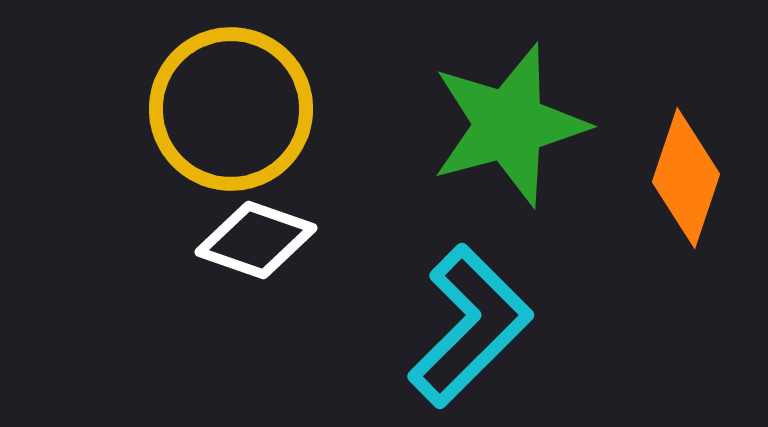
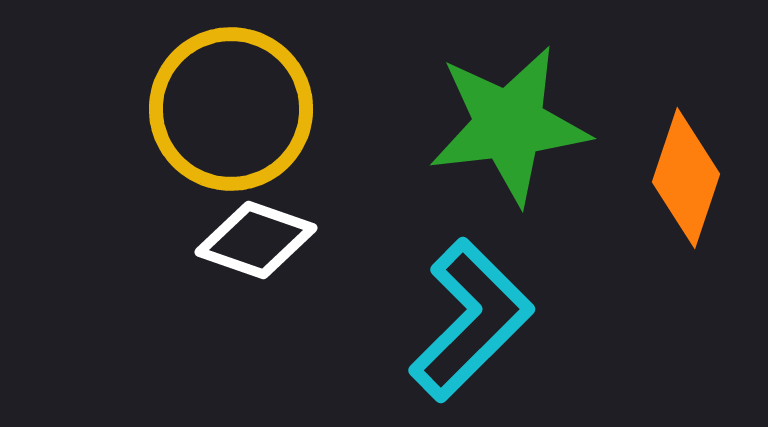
green star: rotated 8 degrees clockwise
cyan L-shape: moved 1 px right, 6 px up
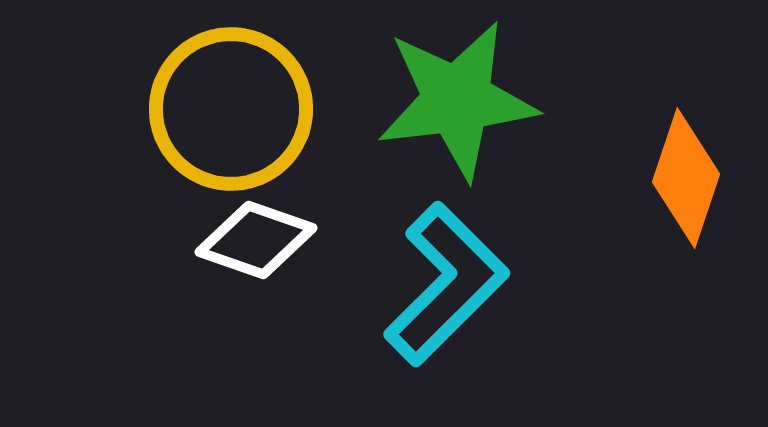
green star: moved 52 px left, 25 px up
cyan L-shape: moved 25 px left, 36 px up
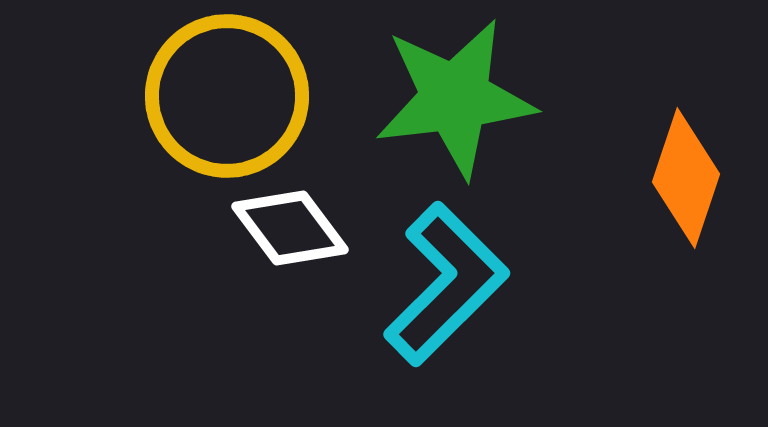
green star: moved 2 px left, 2 px up
yellow circle: moved 4 px left, 13 px up
white diamond: moved 34 px right, 12 px up; rotated 34 degrees clockwise
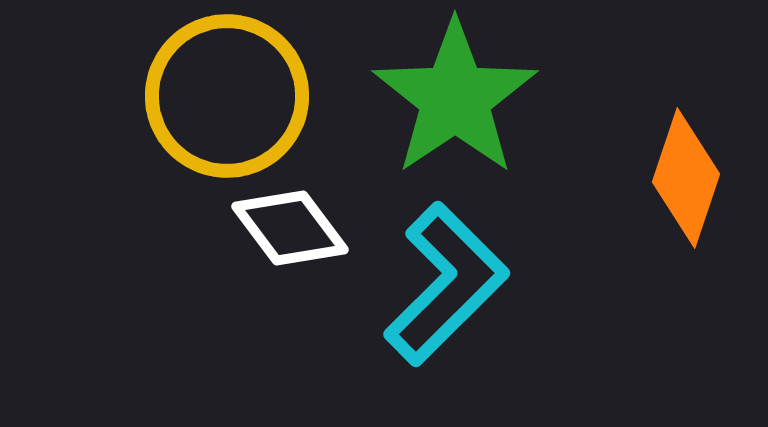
green star: rotated 27 degrees counterclockwise
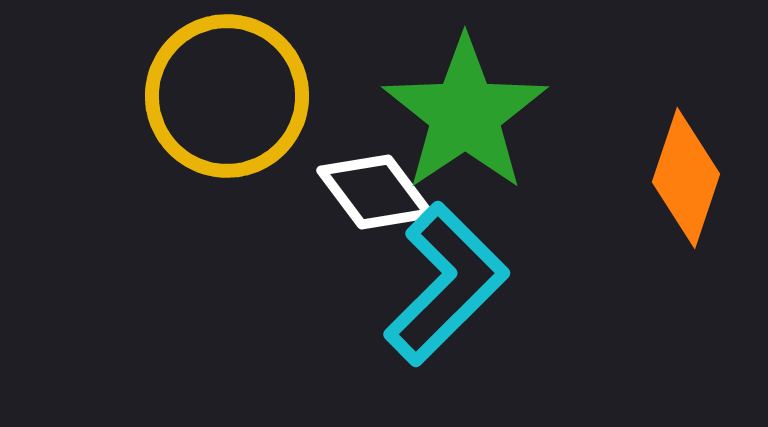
green star: moved 10 px right, 16 px down
white diamond: moved 85 px right, 36 px up
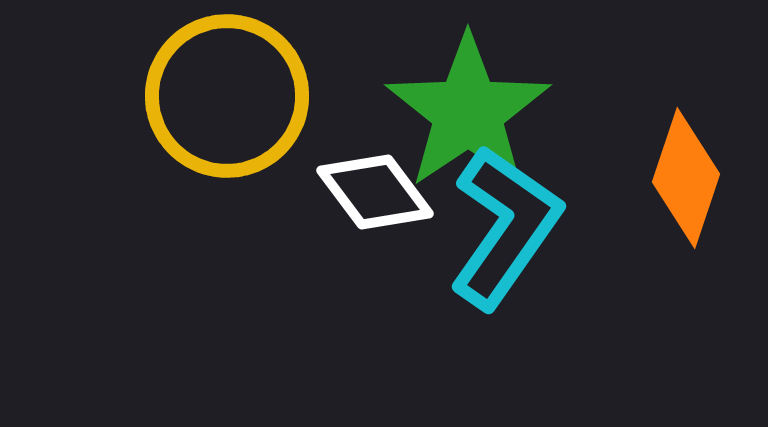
green star: moved 3 px right, 2 px up
cyan L-shape: moved 59 px right, 57 px up; rotated 10 degrees counterclockwise
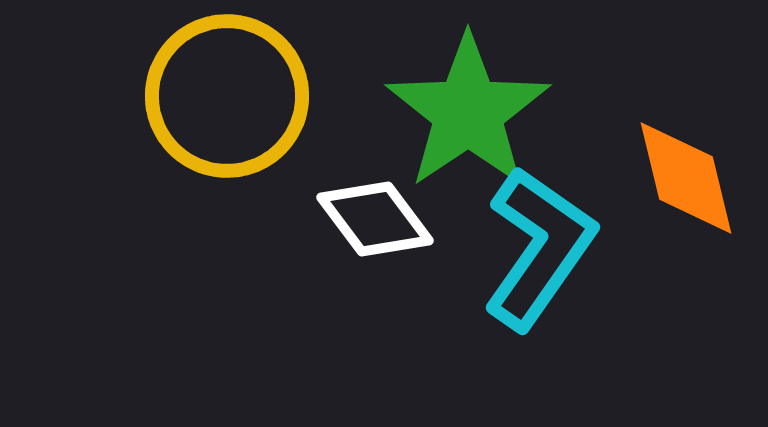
orange diamond: rotated 32 degrees counterclockwise
white diamond: moved 27 px down
cyan L-shape: moved 34 px right, 21 px down
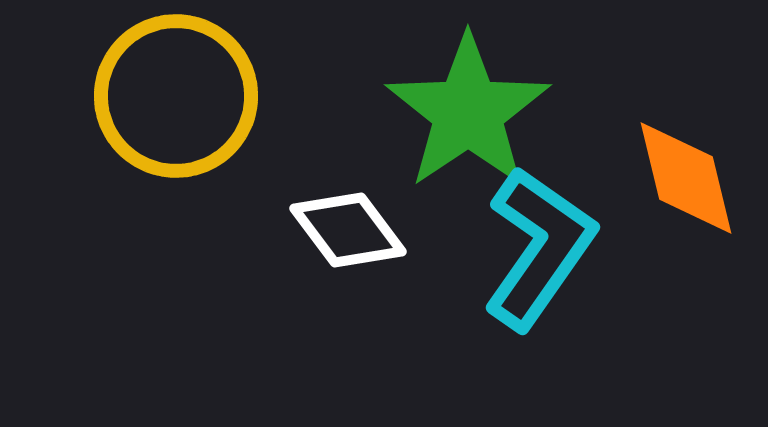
yellow circle: moved 51 px left
white diamond: moved 27 px left, 11 px down
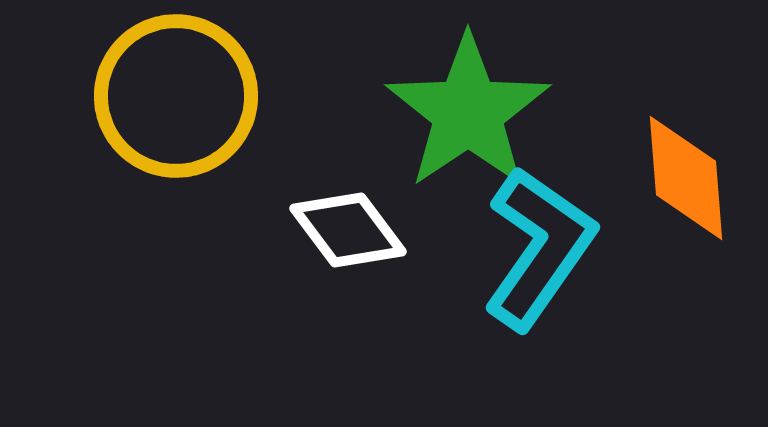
orange diamond: rotated 9 degrees clockwise
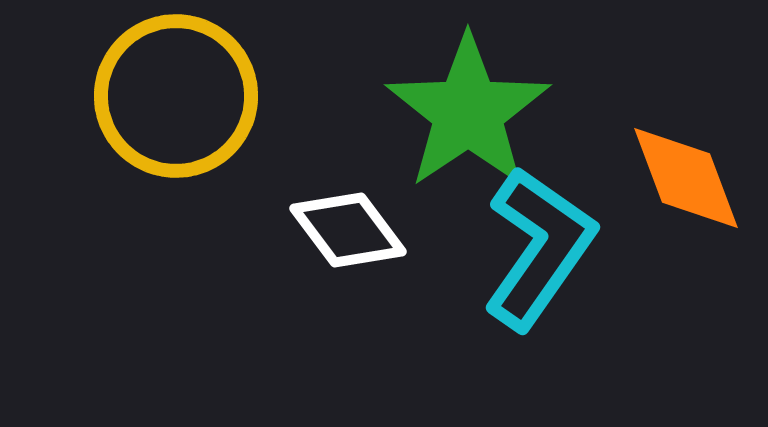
orange diamond: rotated 16 degrees counterclockwise
